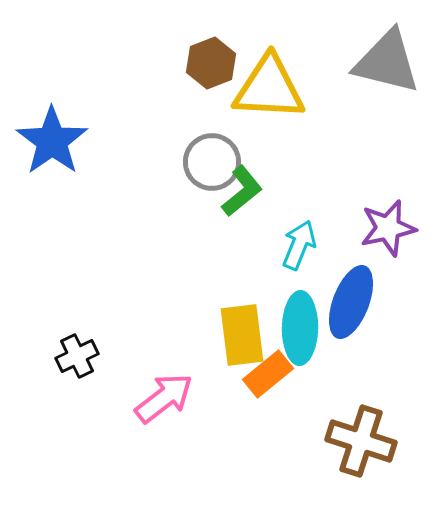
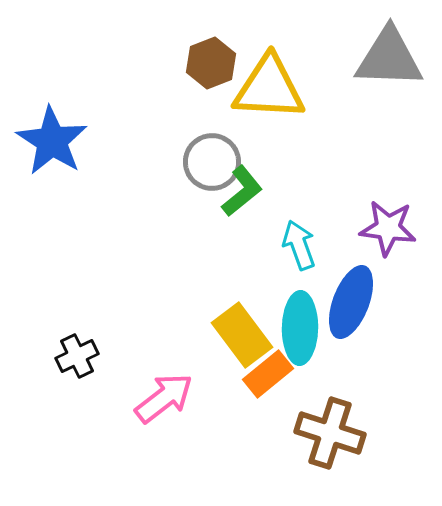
gray triangle: moved 2 px right, 4 px up; rotated 12 degrees counterclockwise
blue star: rotated 4 degrees counterclockwise
purple star: rotated 20 degrees clockwise
cyan arrow: rotated 42 degrees counterclockwise
yellow rectangle: rotated 30 degrees counterclockwise
brown cross: moved 31 px left, 8 px up
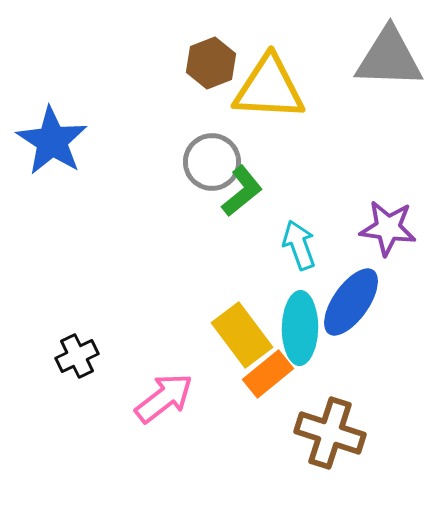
blue ellipse: rotated 14 degrees clockwise
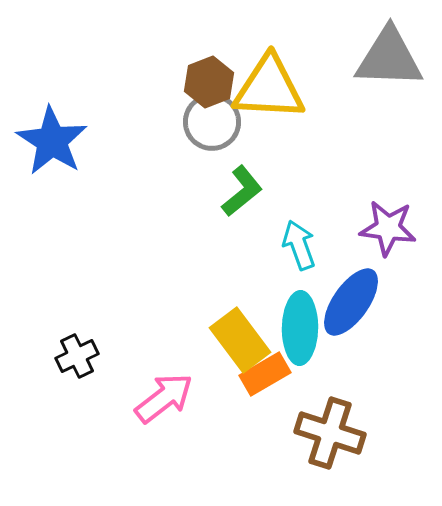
brown hexagon: moved 2 px left, 19 px down
gray circle: moved 40 px up
yellow rectangle: moved 2 px left, 5 px down
orange rectangle: moved 3 px left; rotated 9 degrees clockwise
